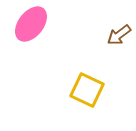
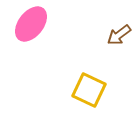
yellow square: moved 2 px right
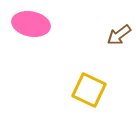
pink ellipse: rotated 63 degrees clockwise
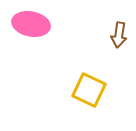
brown arrow: rotated 45 degrees counterclockwise
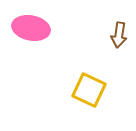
pink ellipse: moved 4 px down
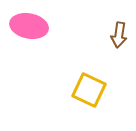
pink ellipse: moved 2 px left, 2 px up
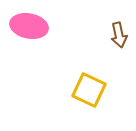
brown arrow: rotated 20 degrees counterclockwise
